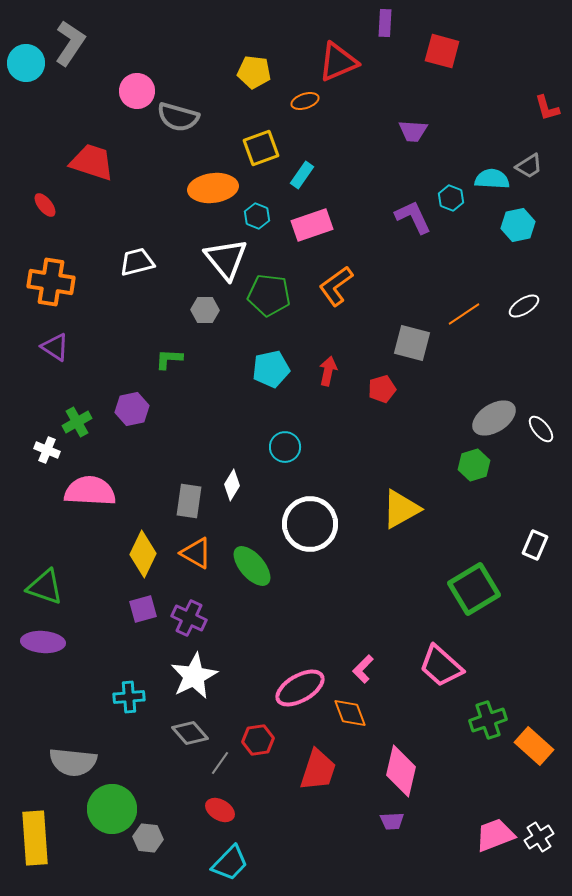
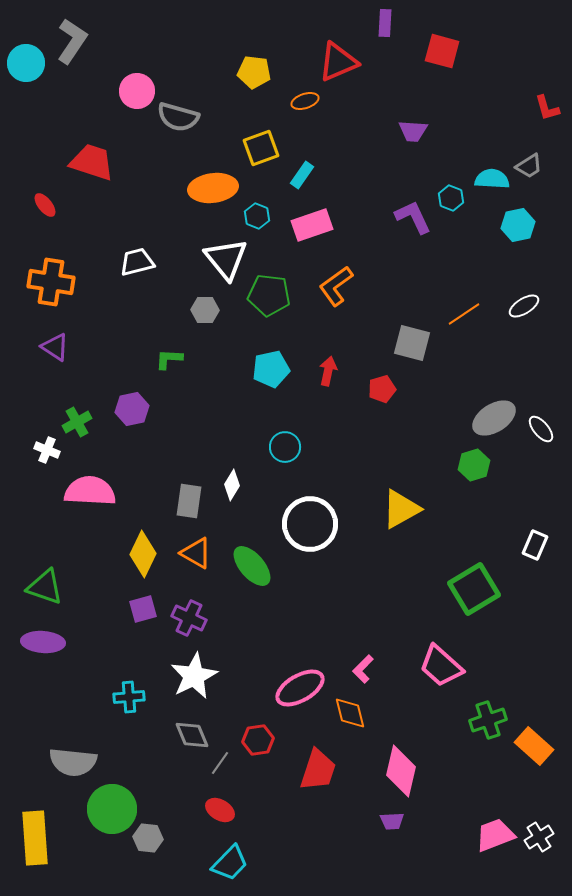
gray L-shape at (70, 43): moved 2 px right, 2 px up
orange diamond at (350, 713): rotated 6 degrees clockwise
gray diamond at (190, 733): moved 2 px right, 2 px down; rotated 18 degrees clockwise
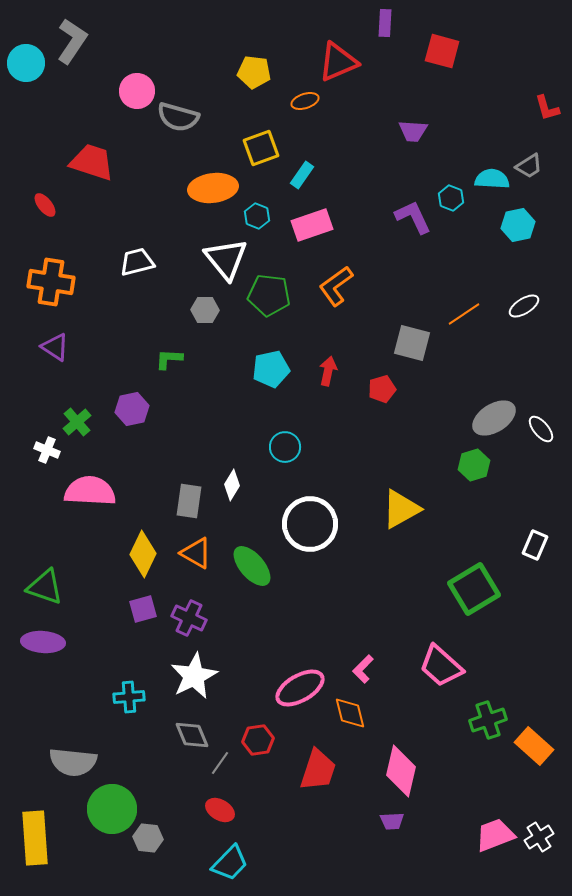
green cross at (77, 422): rotated 12 degrees counterclockwise
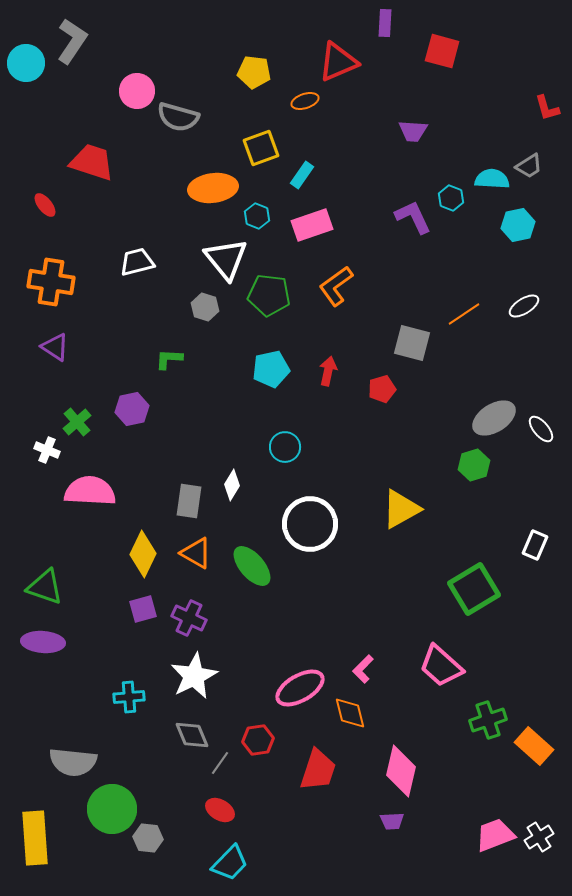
gray hexagon at (205, 310): moved 3 px up; rotated 16 degrees clockwise
